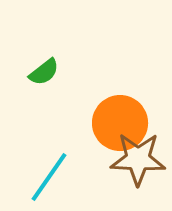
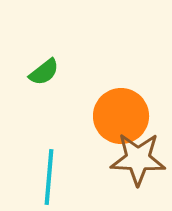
orange circle: moved 1 px right, 7 px up
cyan line: rotated 30 degrees counterclockwise
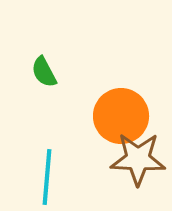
green semicircle: rotated 100 degrees clockwise
cyan line: moved 2 px left
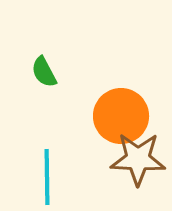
cyan line: rotated 6 degrees counterclockwise
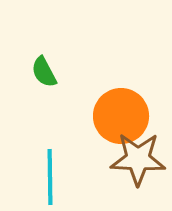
cyan line: moved 3 px right
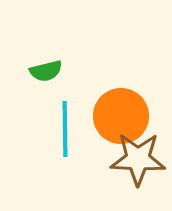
green semicircle: moved 2 px right, 1 px up; rotated 76 degrees counterclockwise
cyan line: moved 15 px right, 48 px up
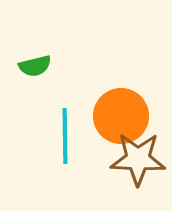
green semicircle: moved 11 px left, 5 px up
cyan line: moved 7 px down
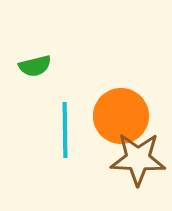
cyan line: moved 6 px up
